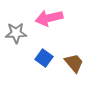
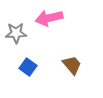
blue square: moved 16 px left, 9 px down
brown trapezoid: moved 2 px left, 2 px down
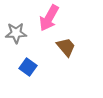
pink arrow: rotated 48 degrees counterclockwise
brown trapezoid: moved 6 px left, 18 px up
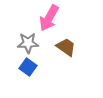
gray star: moved 12 px right, 10 px down
brown trapezoid: rotated 15 degrees counterclockwise
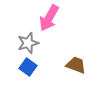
gray star: rotated 15 degrees counterclockwise
brown trapezoid: moved 10 px right, 18 px down; rotated 15 degrees counterclockwise
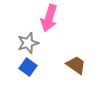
pink arrow: rotated 12 degrees counterclockwise
brown trapezoid: rotated 15 degrees clockwise
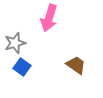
gray star: moved 13 px left
blue square: moved 6 px left
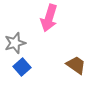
blue square: rotated 12 degrees clockwise
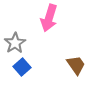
gray star: rotated 15 degrees counterclockwise
brown trapezoid: rotated 20 degrees clockwise
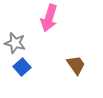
gray star: rotated 25 degrees counterclockwise
